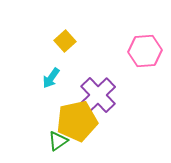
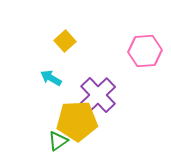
cyan arrow: rotated 85 degrees clockwise
yellow pentagon: rotated 9 degrees clockwise
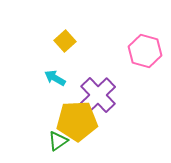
pink hexagon: rotated 20 degrees clockwise
cyan arrow: moved 4 px right
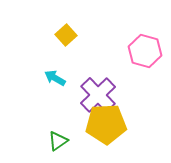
yellow square: moved 1 px right, 6 px up
yellow pentagon: moved 29 px right, 3 px down
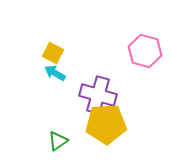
yellow square: moved 13 px left, 18 px down; rotated 20 degrees counterclockwise
cyan arrow: moved 5 px up
purple cross: rotated 30 degrees counterclockwise
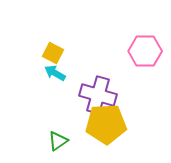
pink hexagon: rotated 16 degrees counterclockwise
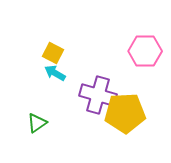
yellow pentagon: moved 19 px right, 11 px up
green triangle: moved 21 px left, 18 px up
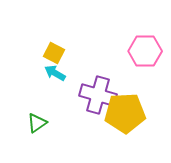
yellow square: moved 1 px right
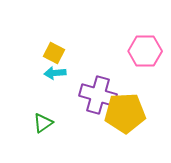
cyan arrow: rotated 35 degrees counterclockwise
green triangle: moved 6 px right
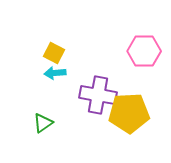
pink hexagon: moved 1 px left
purple cross: rotated 6 degrees counterclockwise
yellow pentagon: moved 4 px right
